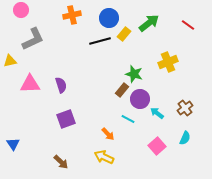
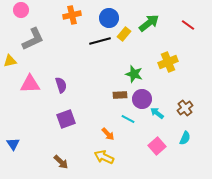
brown rectangle: moved 2 px left, 5 px down; rotated 48 degrees clockwise
purple circle: moved 2 px right
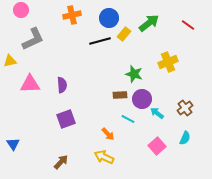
purple semicircle: moved 1 px right; rotated 14 degrees clockwise
brown arrow: rotated 91 degrees counterclockwise
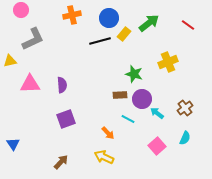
orange arrow: moved 1 px up
